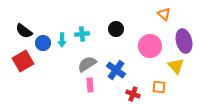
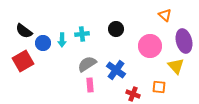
orange triangle: moved 1 px right, 1 px down
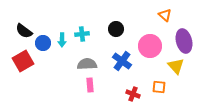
gray semicircle: rotated 30 degrees clockwise
blue cross: moved 6 px right, 9 px up
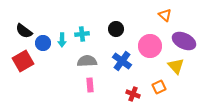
purple ellipse: rotated 50 degrees counterclockwise
gray semicircle: moved 3 px up
orange square: rotated 32 degrees counterclockwise
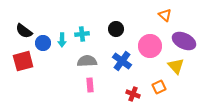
red square: rotated 15 degrees clockwise
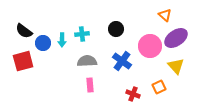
purple ellipse: moved 8 px left, 3 px up; rotated 60 degrees counterclockwise
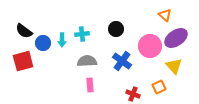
yellow triangle: moved 2 px left
